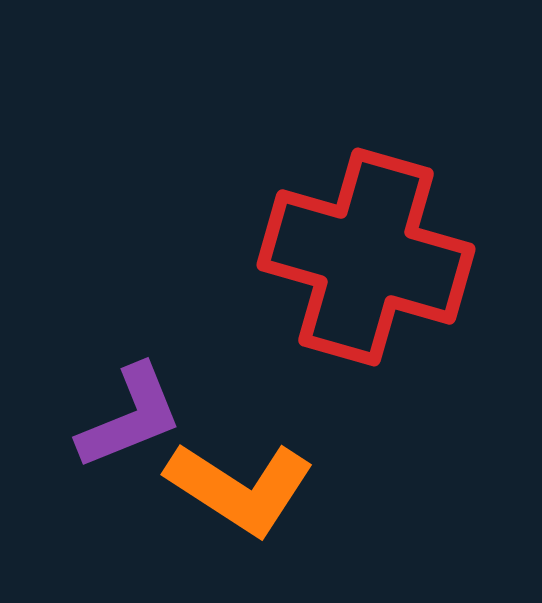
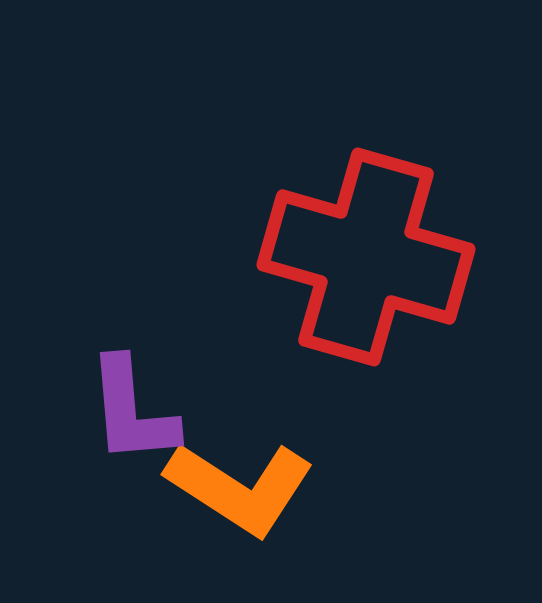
purple L-shape: moved 2 px right, 6 px up; rotated 107 degrees clockwise
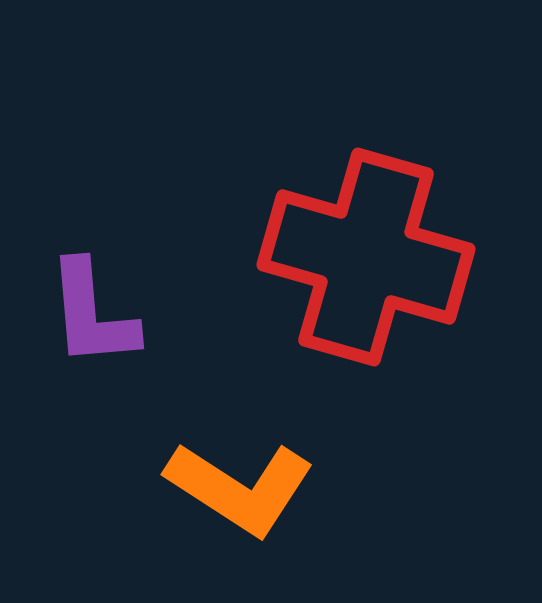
purple L-shape: moved 40 px left, 97 px up
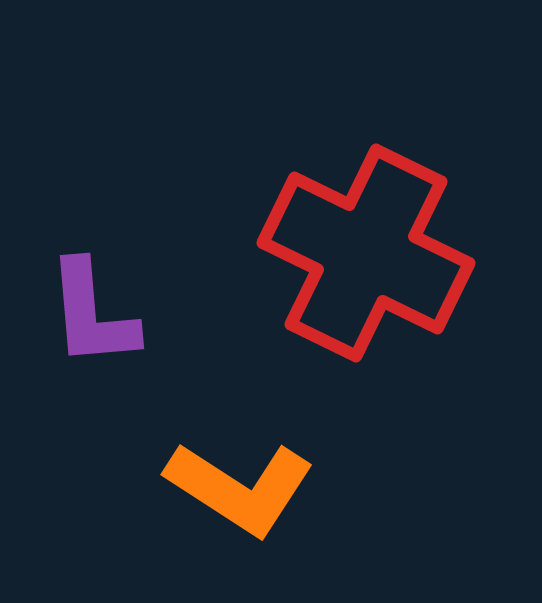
red cross: moved 4 px up; rotated 10 degrees clockwise
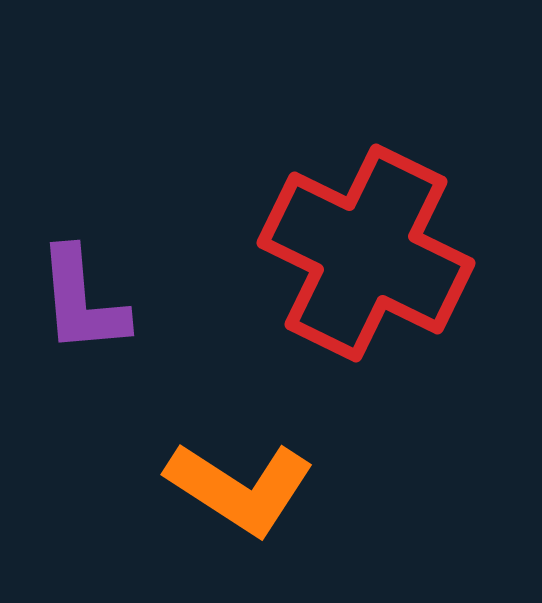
purple L-shape: moved 10 px left, 13 px up
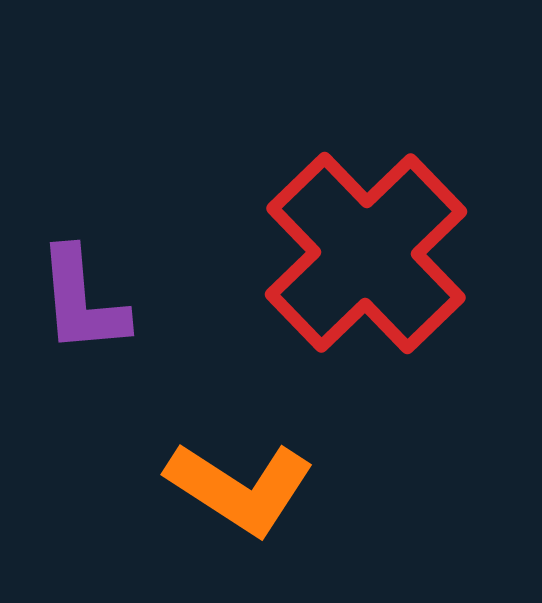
red cross: rotated 20 degrees clockwise
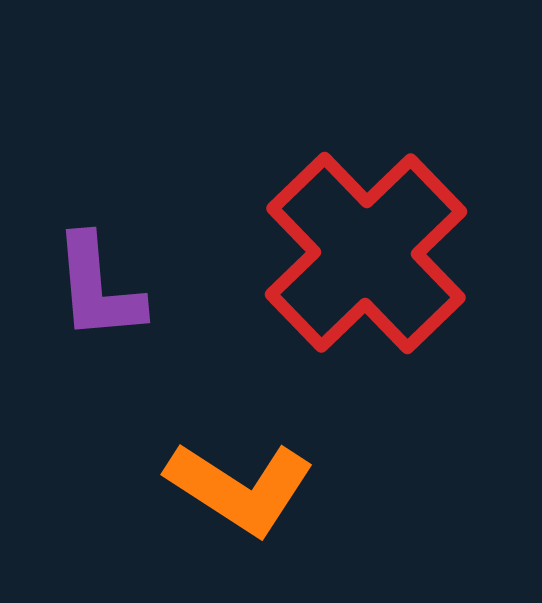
purple L-shape: moved 16 px right, 13 px up
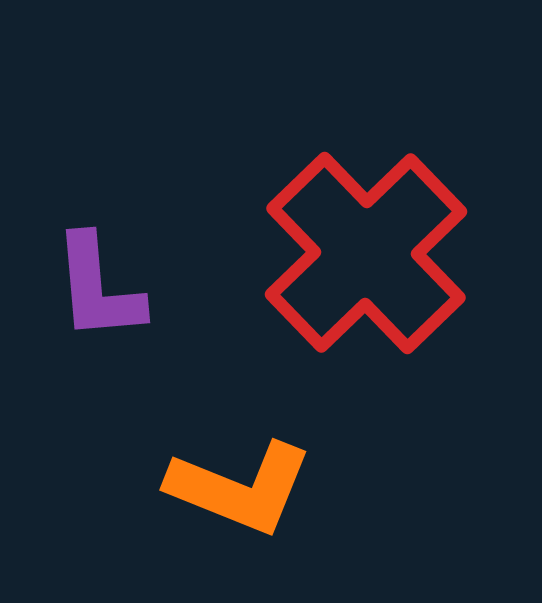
orange L-shape: rotated 11 degrees counterclockwise
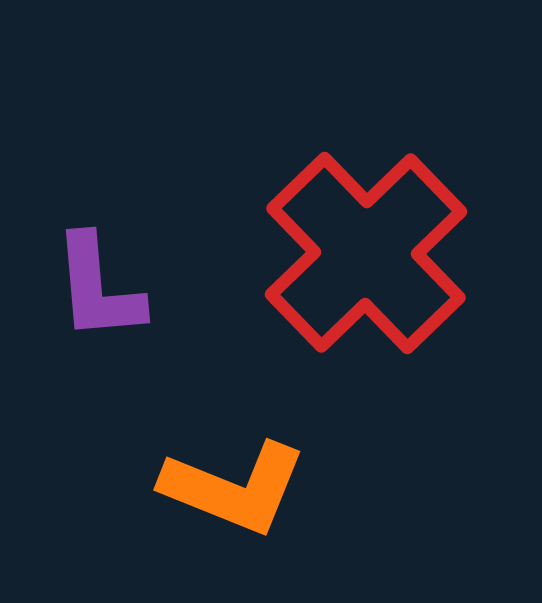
orange L-shape: moved 6 px left
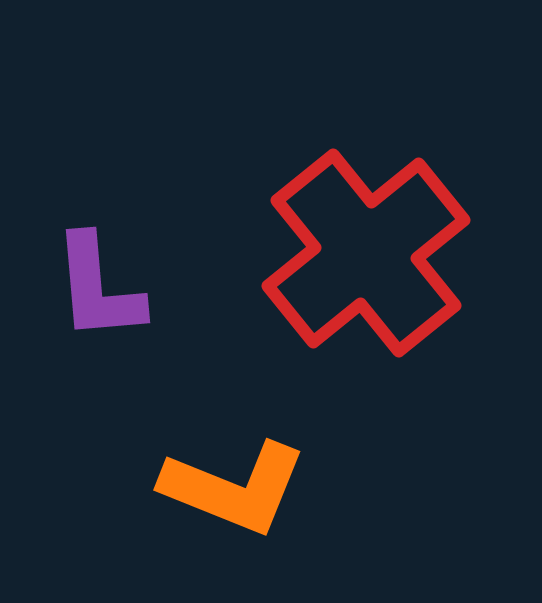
red cross: rotated 5 degrees clockwise
